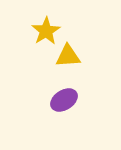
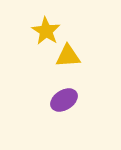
yellow star: rotated 8 degrees counterclockwise
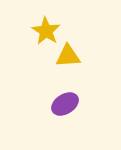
purple ellipse: moved 1 px right, 4 px down
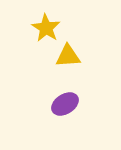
yellow star: moved 3 px up
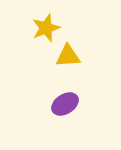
yellow star: rotated 20 degrees clockwise
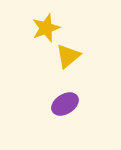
yellow triangle: rotated 36 degrees counterclockwise
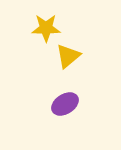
yellow star: rotated 20 degrees clockwise
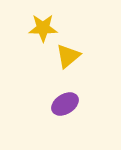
yellow star: moved 3 px left
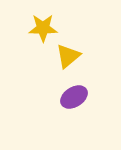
purple ellipse: moved 9 px right, 7 px up
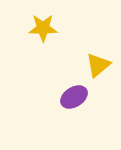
yellow triangle: moved 30 px right, 9 px down
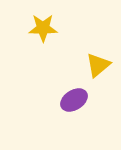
purple ellipse: moved 3 px down
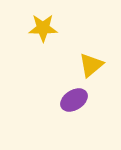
yellow triangle: moved 7 px left
